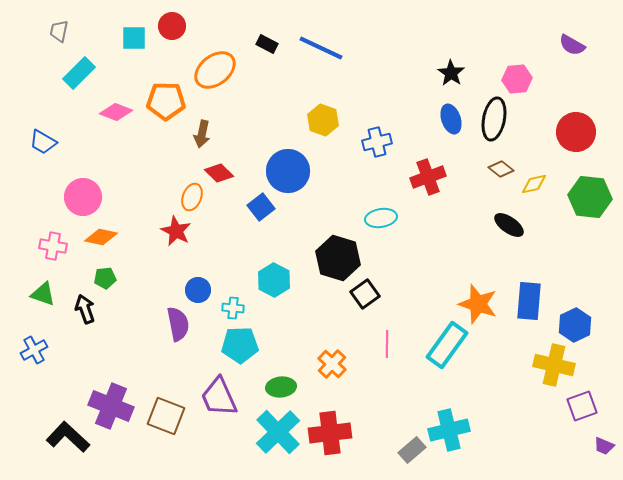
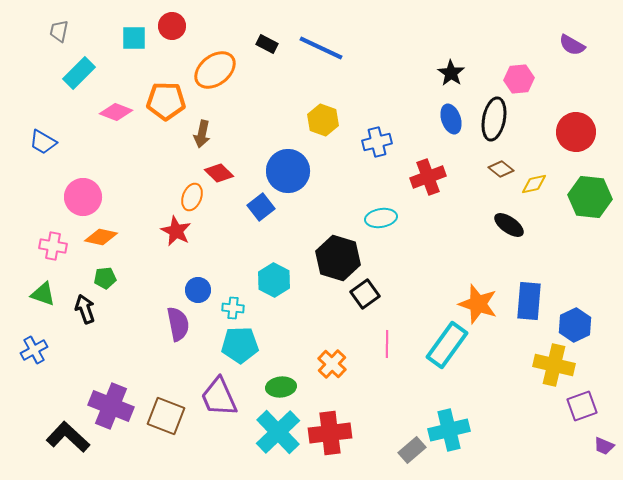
pink hexagon at (517, 79): moved 2 px right
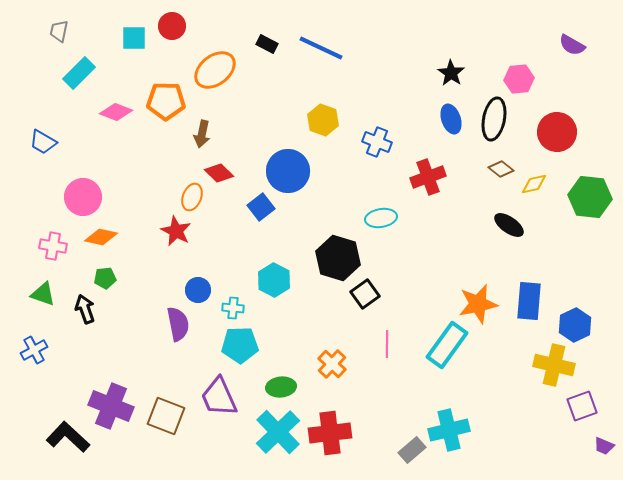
red circle at (576, 132): moved 19 px left
blue cross at (377, 142): rotated 36 degrees clockwise
orange star at (478, 304): rotated 30 degrees counterclockwise
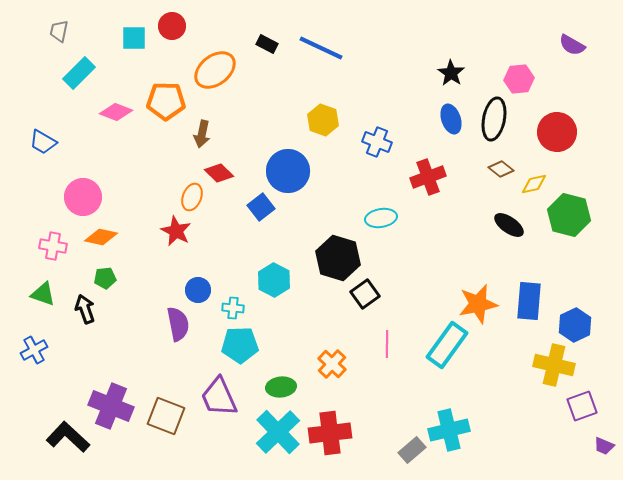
green hexagon at (590, 197): moved 21 px left, 18 px down; rotated 9 degrees clockwise
